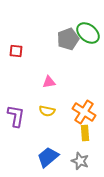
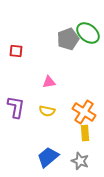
purple L-shape: moved 9 px up
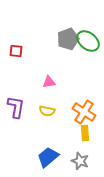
green ellipse: moved 8 px down
